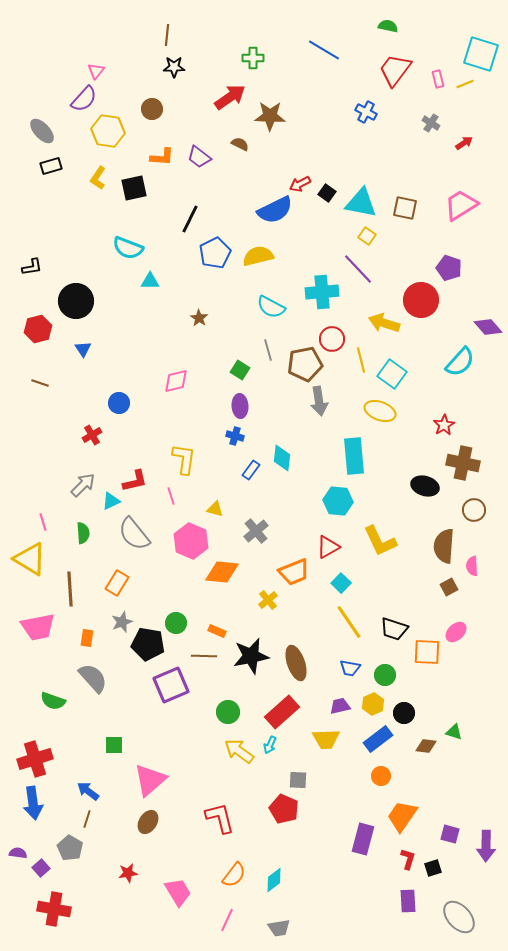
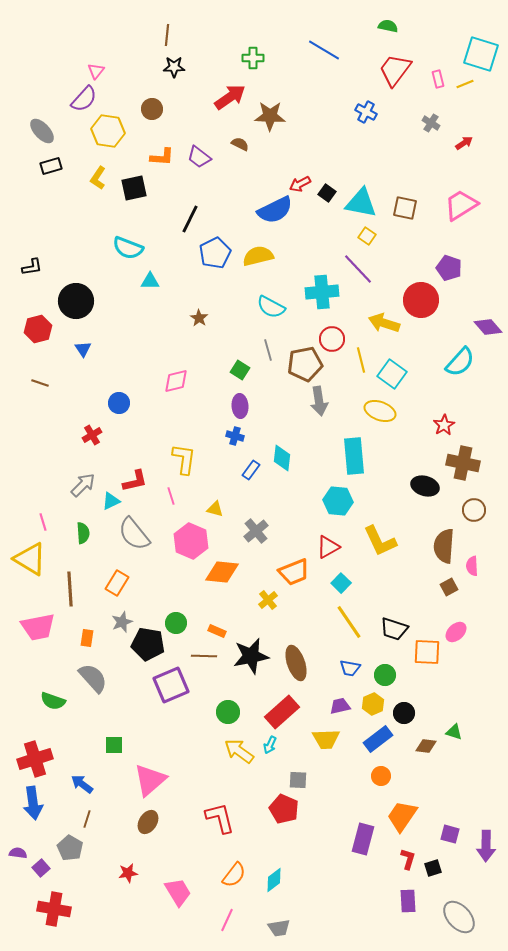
blue arrow at (88, 791): moved 6 px left, 7 px up
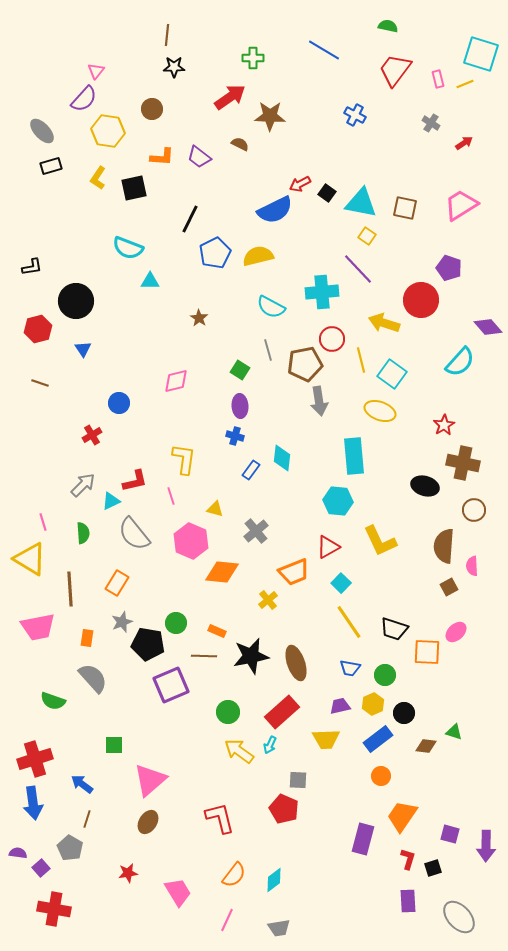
blue cross at (366, 112): moved 11 px left, 3 px down
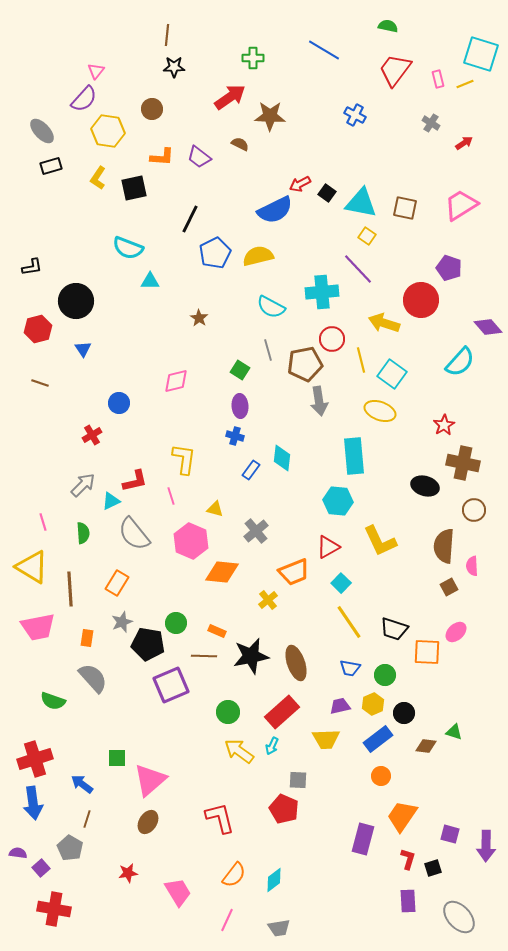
yellow triangle at (30, 559): moved 2 px right, 8 px down
green square at (114, 745): moved 3 px right, 13 px down
cyan arrow at (270, 745): moved 2 px right, 1 px down
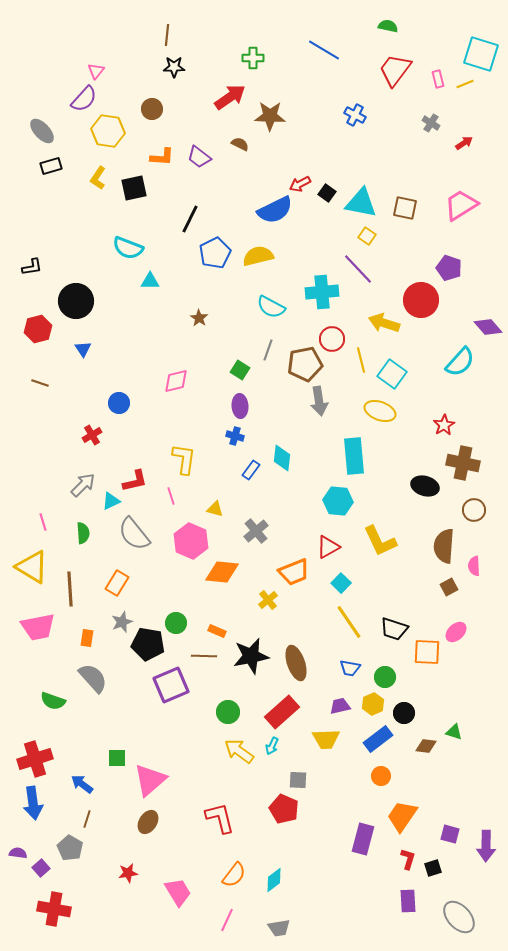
gray line at (268, 350): rotated 35 degrees clockwise
pink semicircle at (472, 566): moved 2 px right
green circle at (385, 675): moved 2 px down
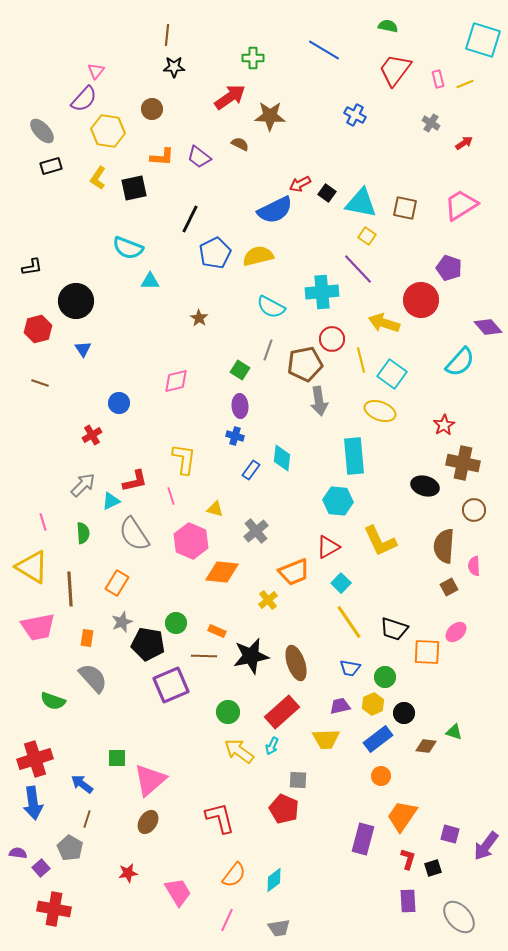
cyan square at (481, 54): moved 2 px right, 14 px up
gray semicircle at (134, 534): rotated 6 degrees clockwise
purple arrow at (486, 846): rotated 36 degrees clockwise
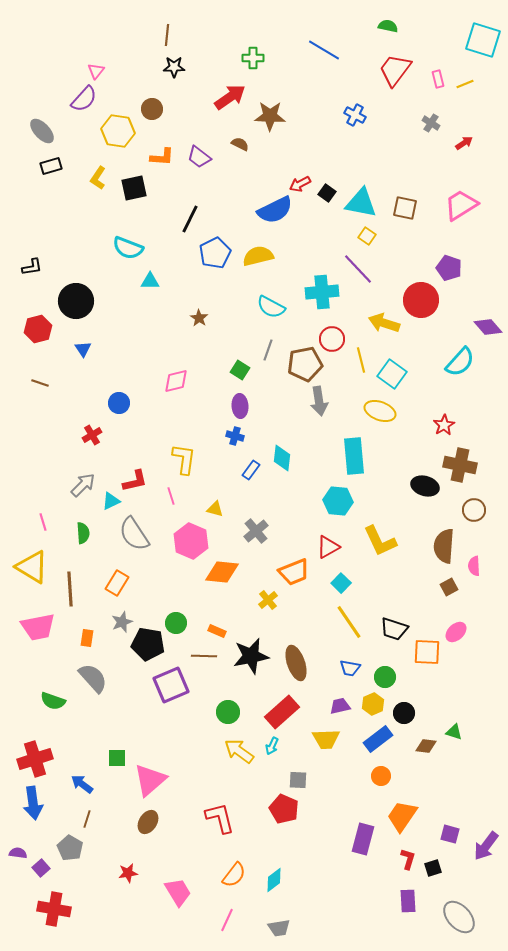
yellow hexagon at (108, 131): moved 10 px right
brown cross at (463, 463): moved 3 px left, 2 px down
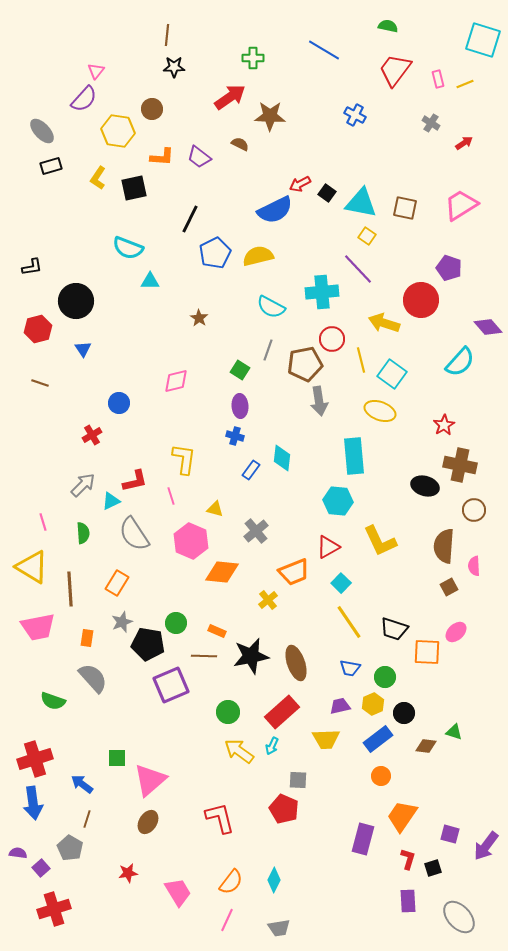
orange semicircle at (234, 875): moved 3 px left, 7 px down
cyan diamond at (274, 880): rotated 25 degrees counterclockwise
red cross at (54, 909): rotated 28 degrees counterclockwise
